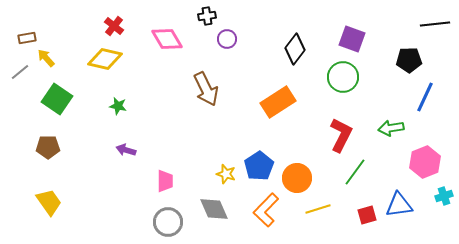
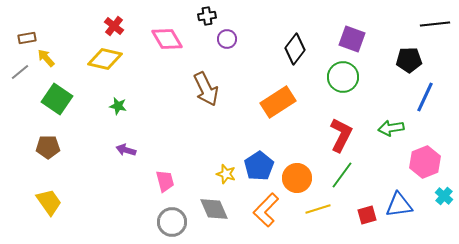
green line: moved 13 px left, 3 px down
pink trapezoid: rotated 15 degrees counterclockwise
cyan cross: rotated 30 degrees counterclockwise
gray circle: moved 4 px right
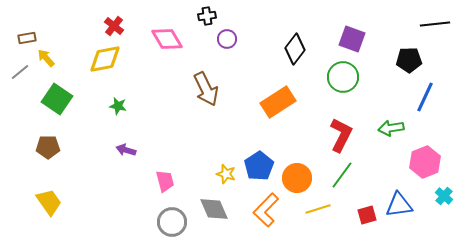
yellow diamond: rotated 24 degrees counterclockwise
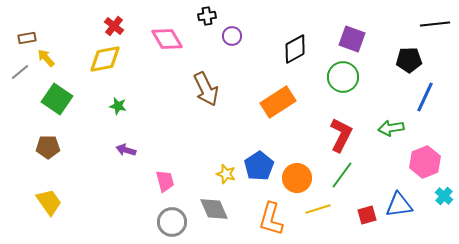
purple circle: moved 5 px right, 3 px up
black diamond: rotated 24 degrees clockwise
orange L-shape: moved 5 px right, 9 px down; rotated 28 degrees counterclockwise
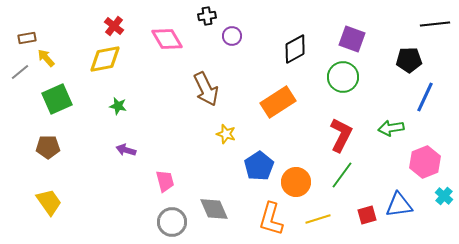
green square: rotated 32 degrees clockwise
yellow star: moved 40 px up
orange circle: moved 1 px left, 4 px down
yellow line: moved 10 px down
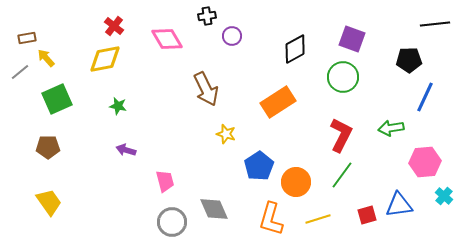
pink hexagon: rotated 16 degrees clockwise
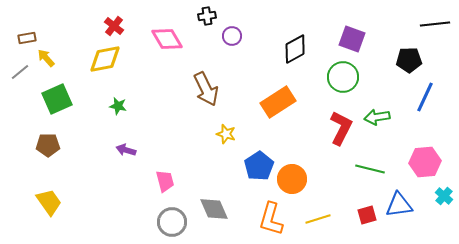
green arrow: moved 14 px left, 11 px up
red L-shape: moved 7 px up
brown pentagon: moved 2 px up
green line: moved 28 px right, 6 px up; rotated 68 degrees clockwise
orange circle: moved 4 px left, 3 px up
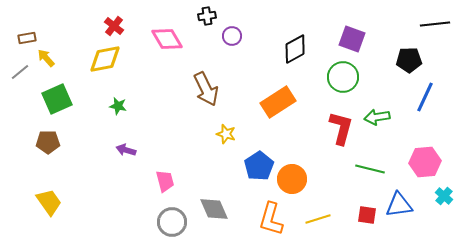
red L-shape: rotated 12 degrees counterclockwise
brown pentagon: moved 3 px up
red square: rotated 24 degrees clockwise
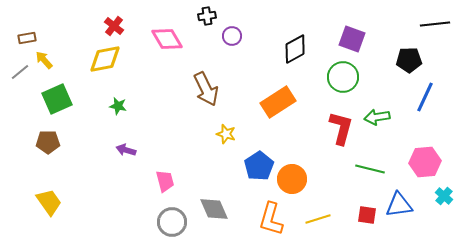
yellow arrow: moved 2 px left, 2 px down
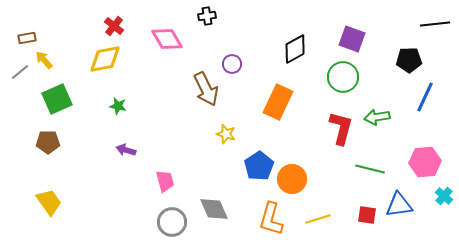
purple circle: moved 28 px down
orange rectangle: rotated 32 degrees counterclockwise
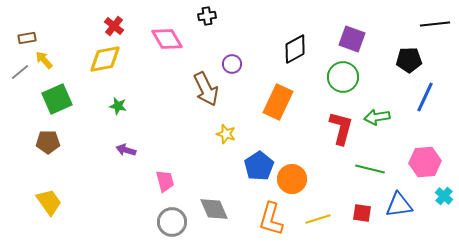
red square: moved 5 px left, 2 px up
